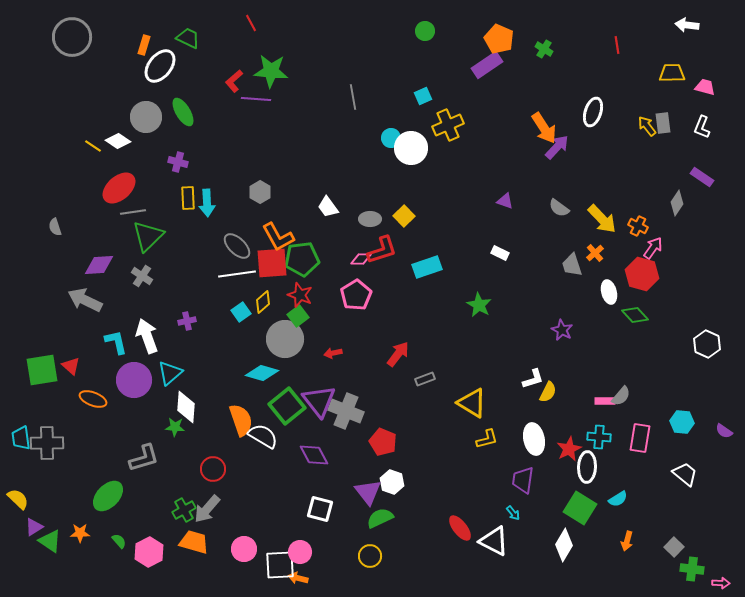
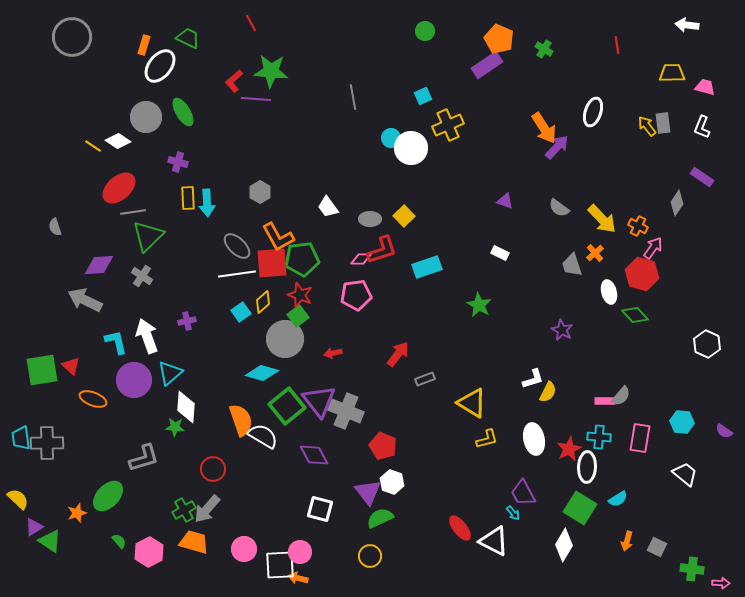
pink pentagon at (356, 295): rotated 24 degrees clockwise
red pentagon at (383, 442): moved 4 px down
purple trapezoid at (523, 480): moved 13 px down; rotated 36 degrees counterclockwise
orange star at (80, 533): moved 3 px left, 20 px up; rotated 18 degrees counterclockwise
gray square at (674, 547): moved 17 px left; rotated 18 degrees counterclockwise
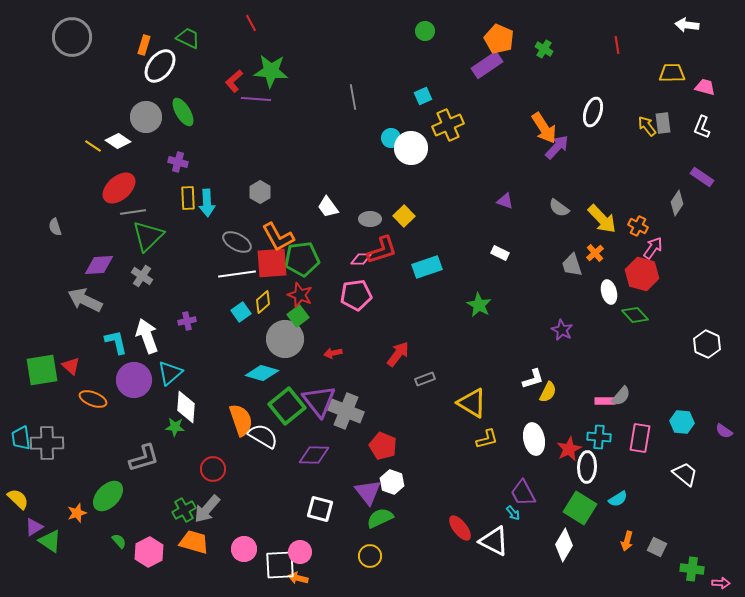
gray ellipse at (237, 246): moved 4 px up; rotated 16 degrees counterclockwise
purple diamond at (314, 455): rotated 60 degrees counterclockwise
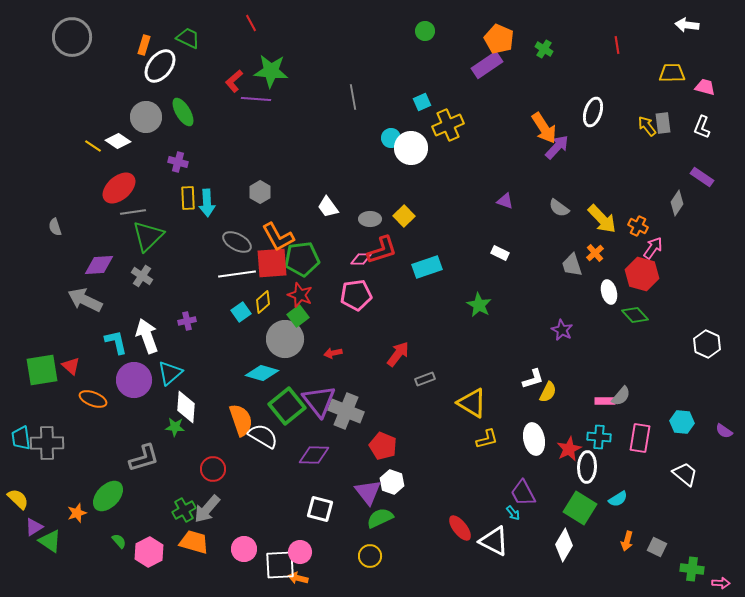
cyan square at (423, 96): moved 1 px left, 6 px down
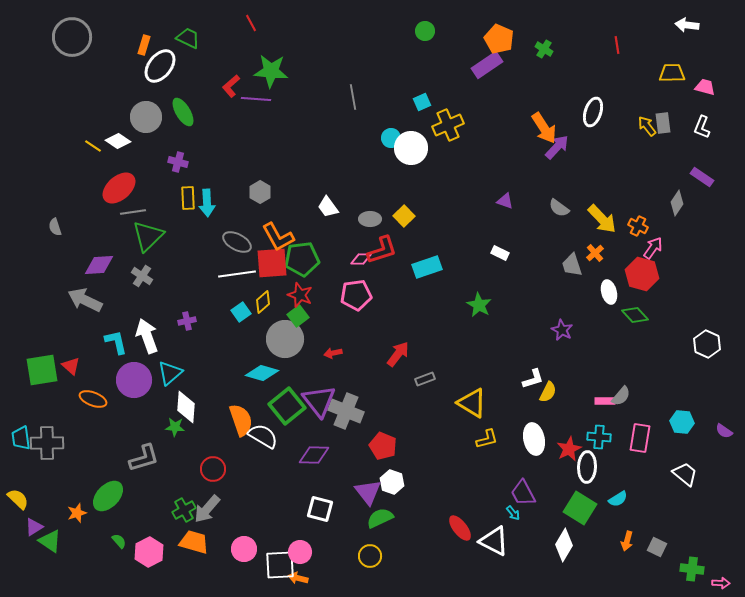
red L-shape at (234, 81): moved 3 px left, 5 px down
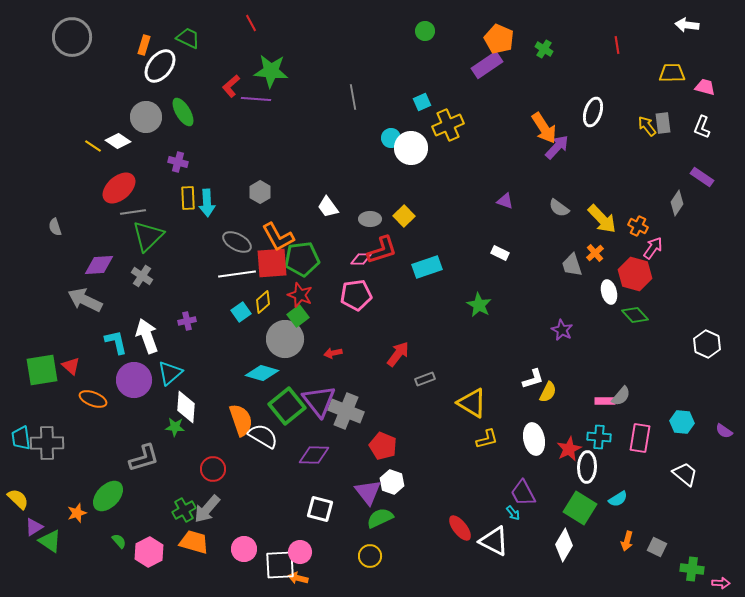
red hexagon at (642, 274): moved 7 px left
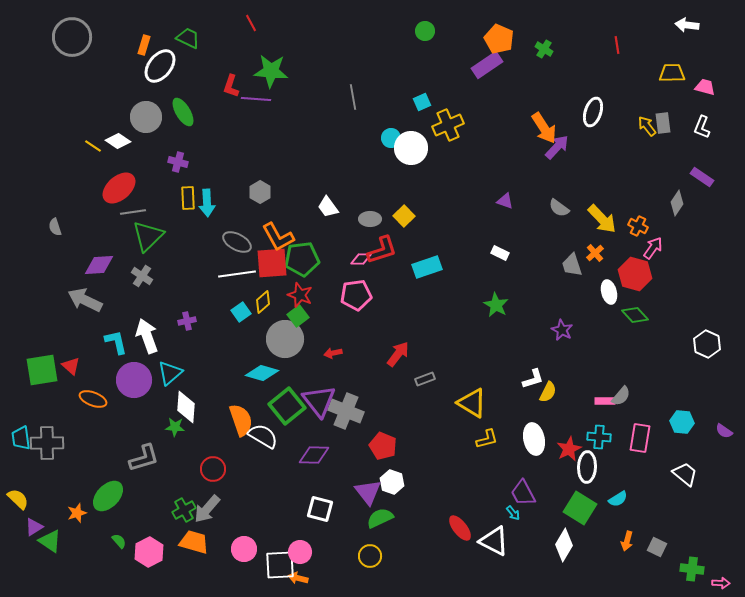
red L-shape at (231, 86): rotated 30 degrees counterclockwise
green star at (479, 305): moved 17 px right
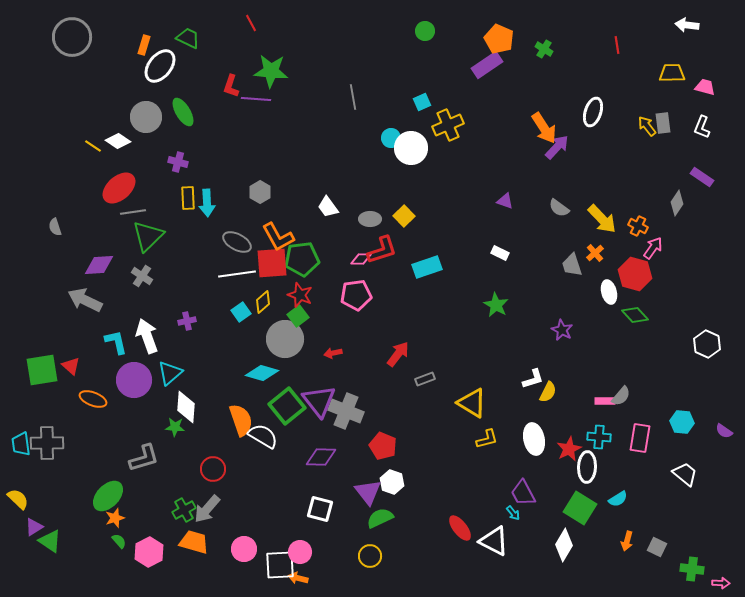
cyan trapezoid at (21, 438): moved 6 px down
purple diamond at (314, 455): moved 7 px right, 2 px down
orange star at (77, 513): moved 38 px right, 5 px down
